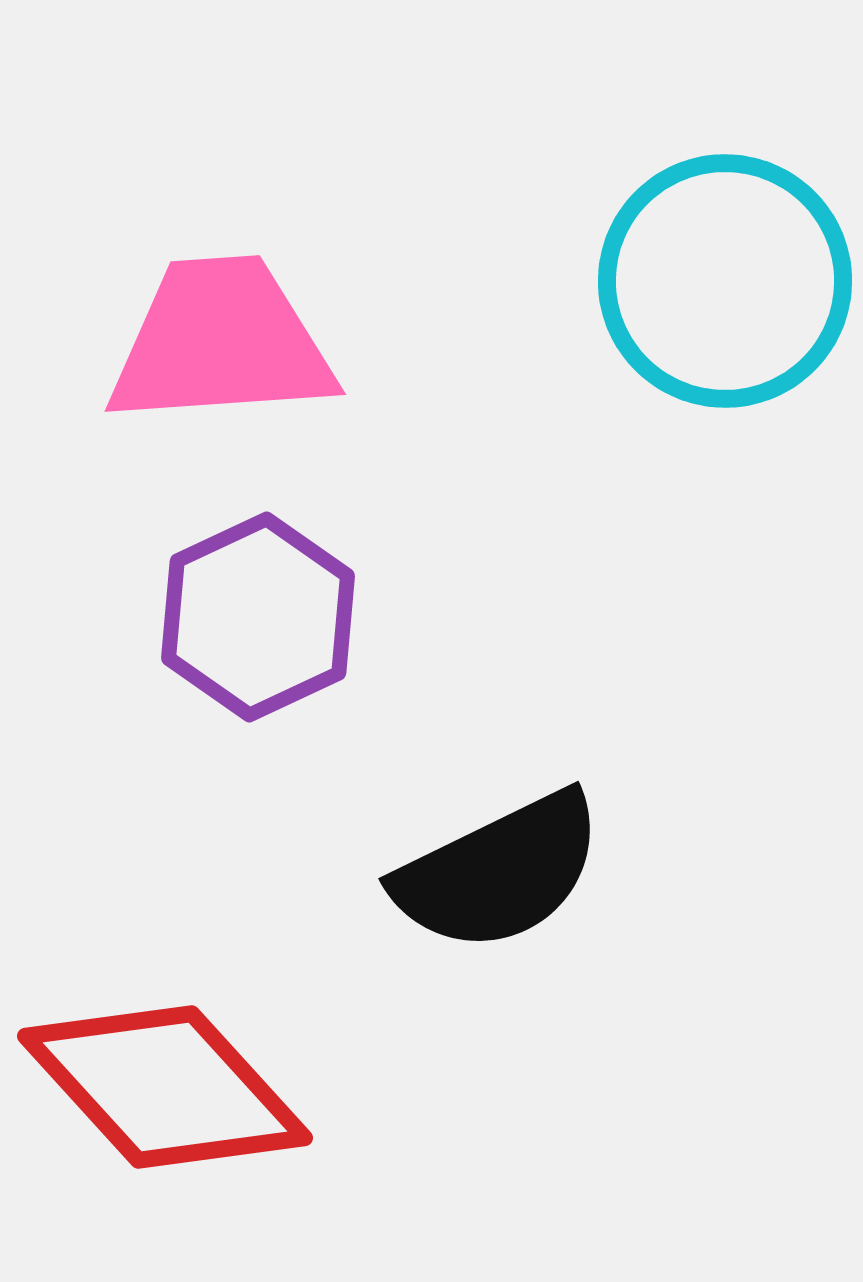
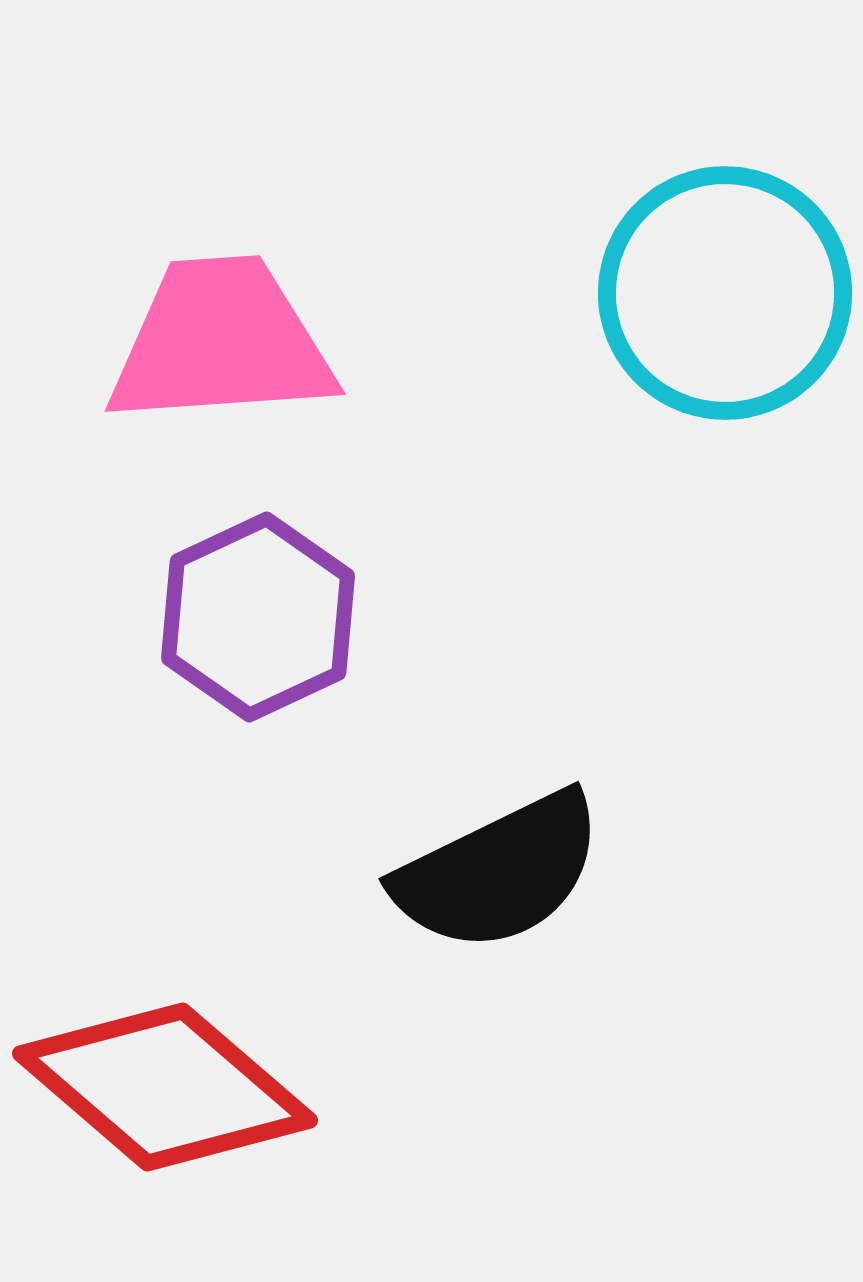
cyan circle: moved 12 px down
red diamond: rotated 7 degrees counterclockwise
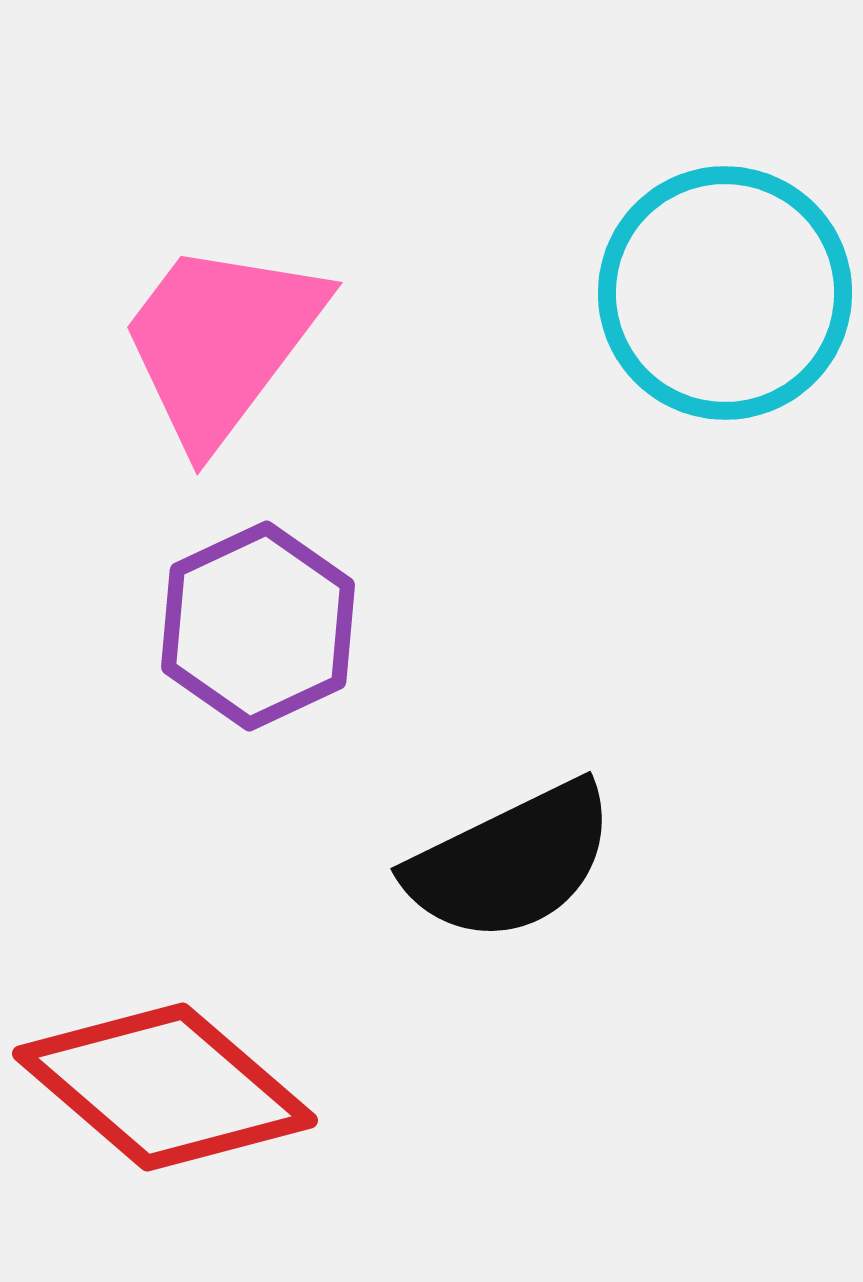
pink trapezoid: rotated 49 degrees counterclockwise
purple hexagon: moved 9 px down
black semicircle: moved 12 px right, 10 px up
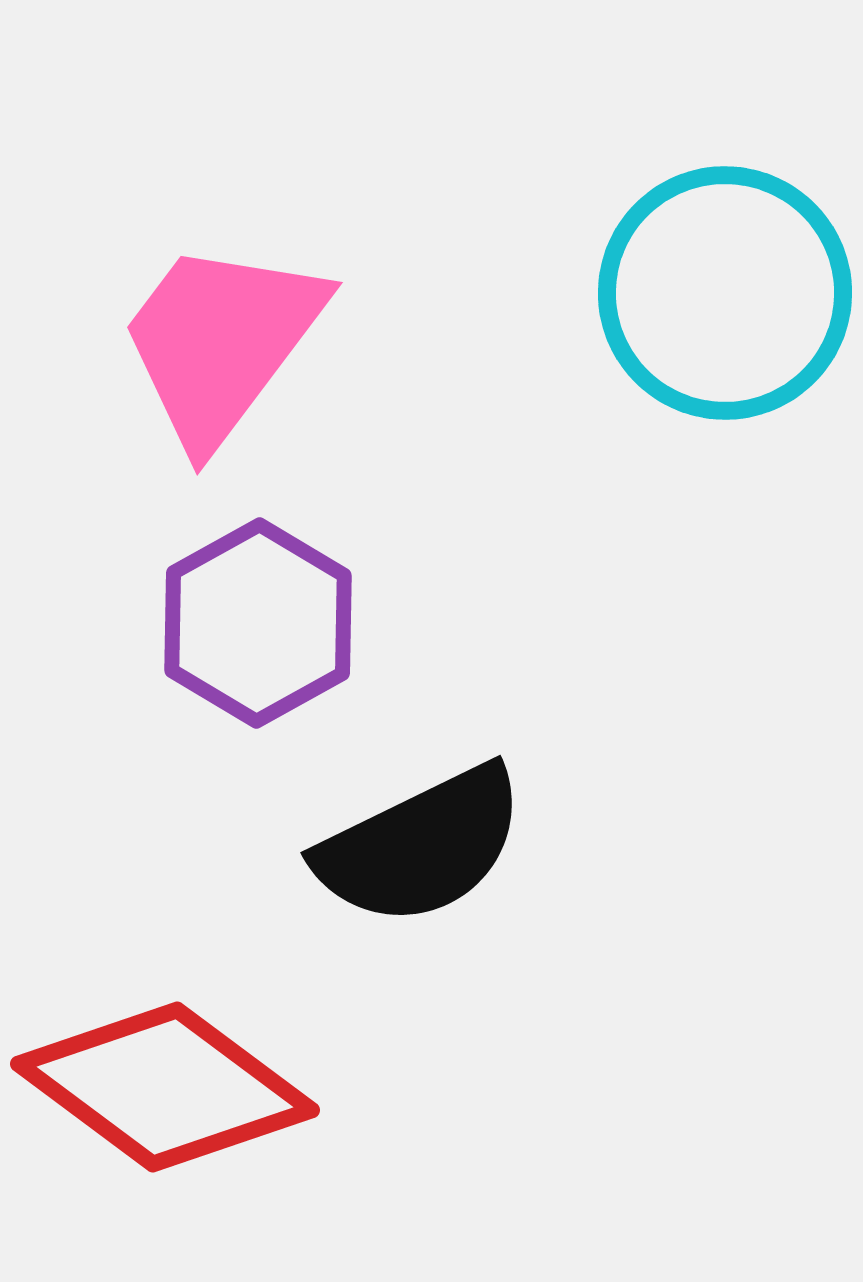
purple hexagon: moved 3 px up; rotated 4 degrees counterclockwise
black semicircle: moved 90 px left, 16 px up
red diamond: rotated 4 degrees counterclockwise
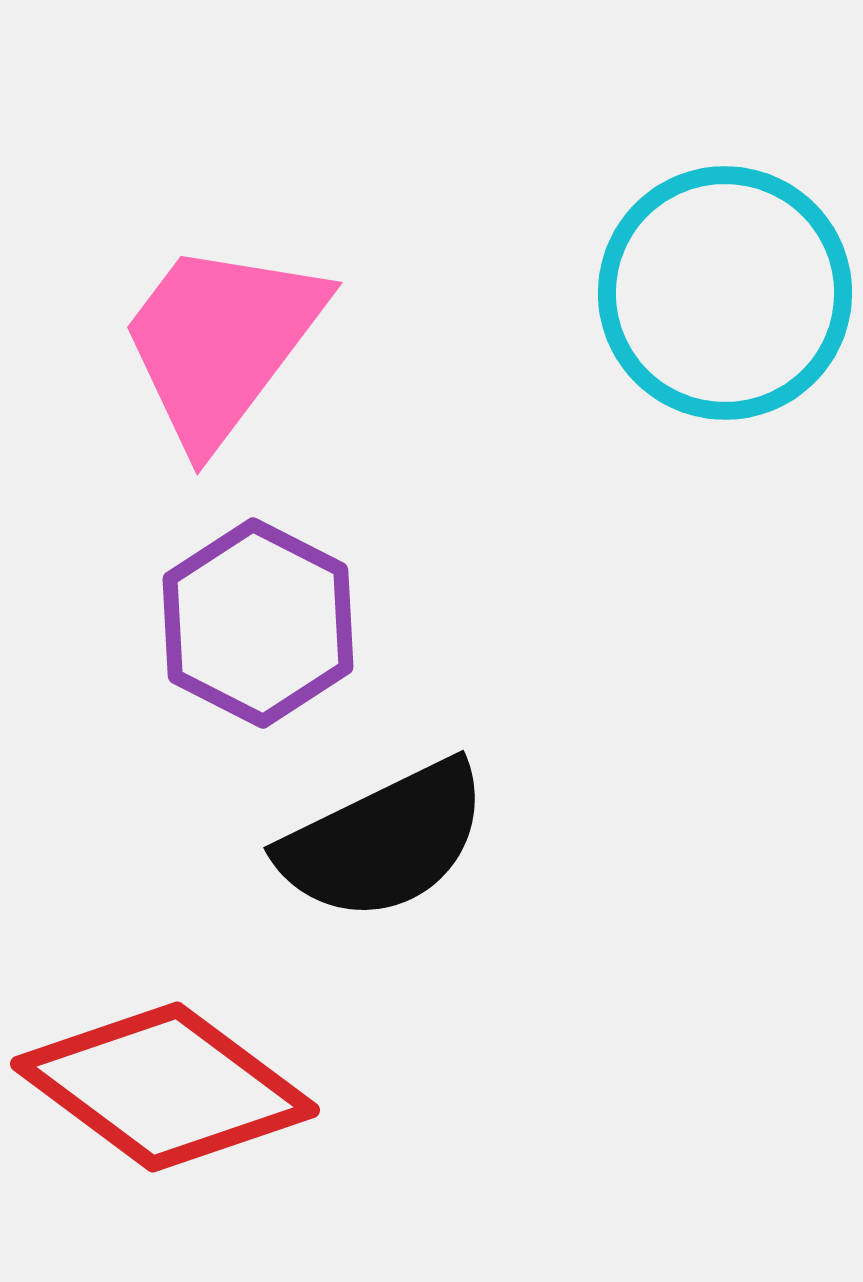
purple hexagon: rotated 4 degrees counterclockwise
black semicircle: moved 37 px left, 5 px up
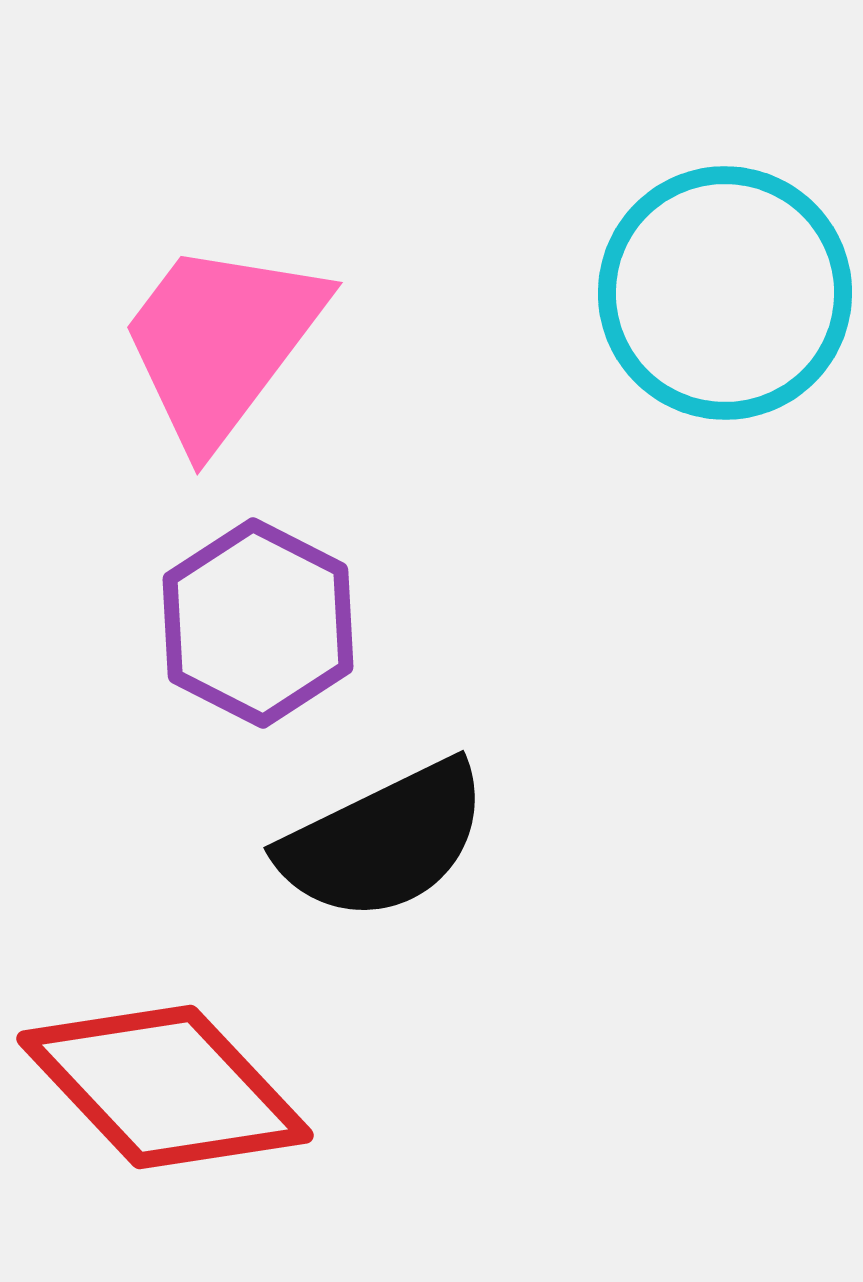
red diamond: rotated 10 degrees clockwise
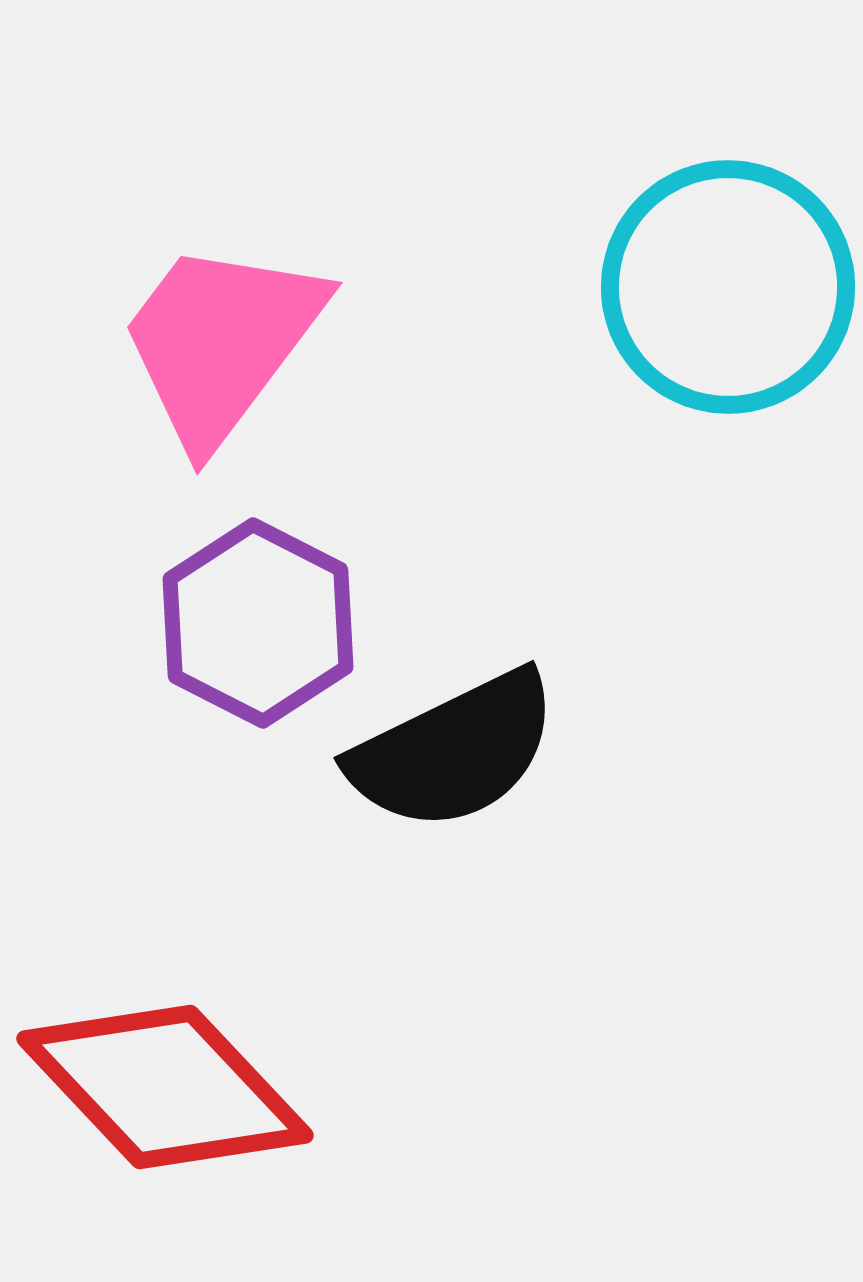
cyan circle: moved 3 px right, 6 px up
black semicircle: moved 70 px right, 90 px up
